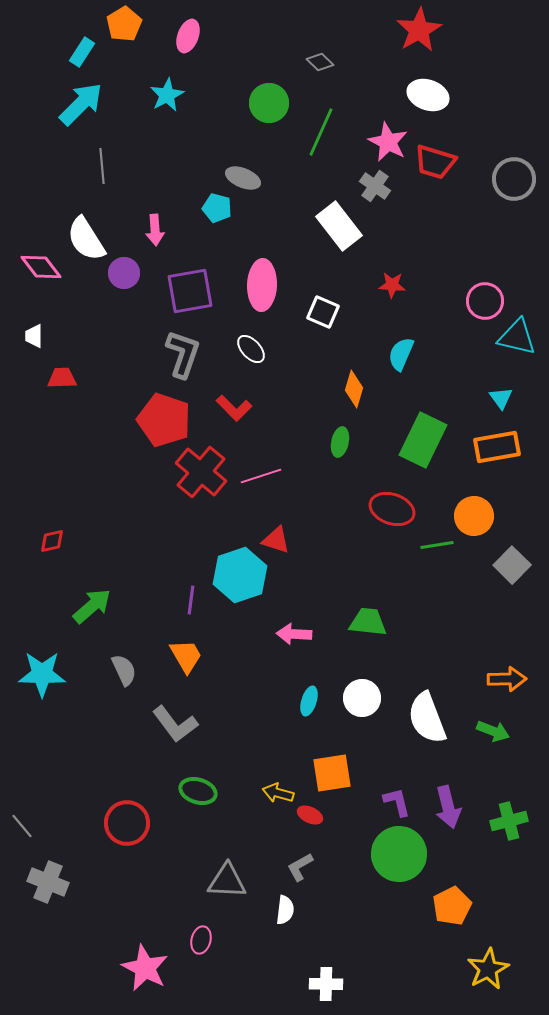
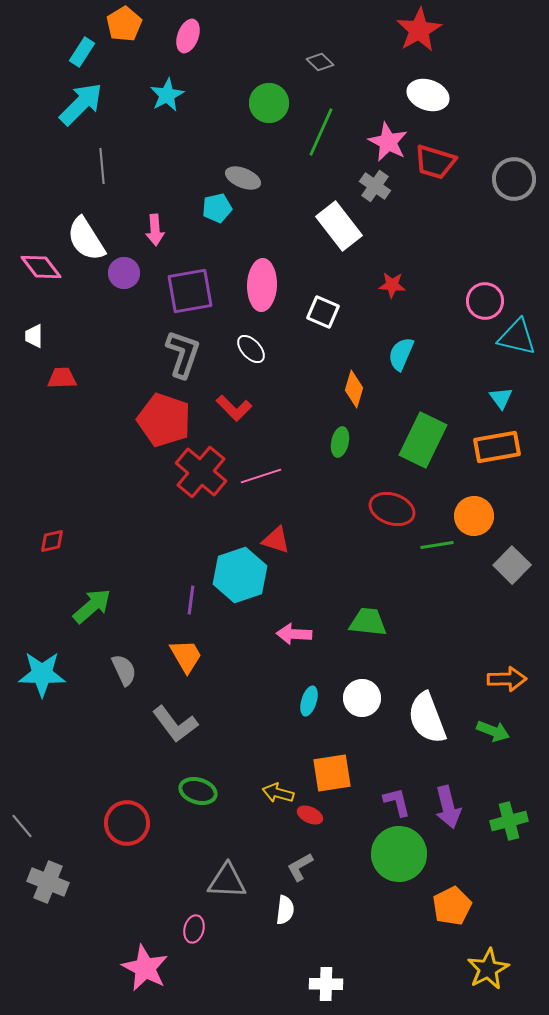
cyan pentagon at (217, 208): rotated 28 degrees counterclockwise
pink ellipse at (201, 940): moved 7 px left, 11 px up
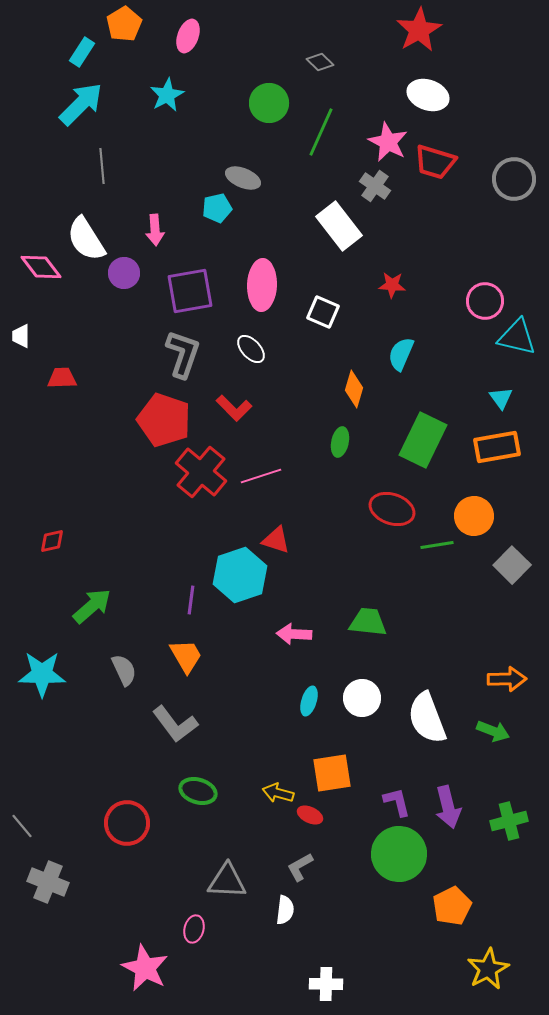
white trapezoid at (34, 336): moved 13 px left
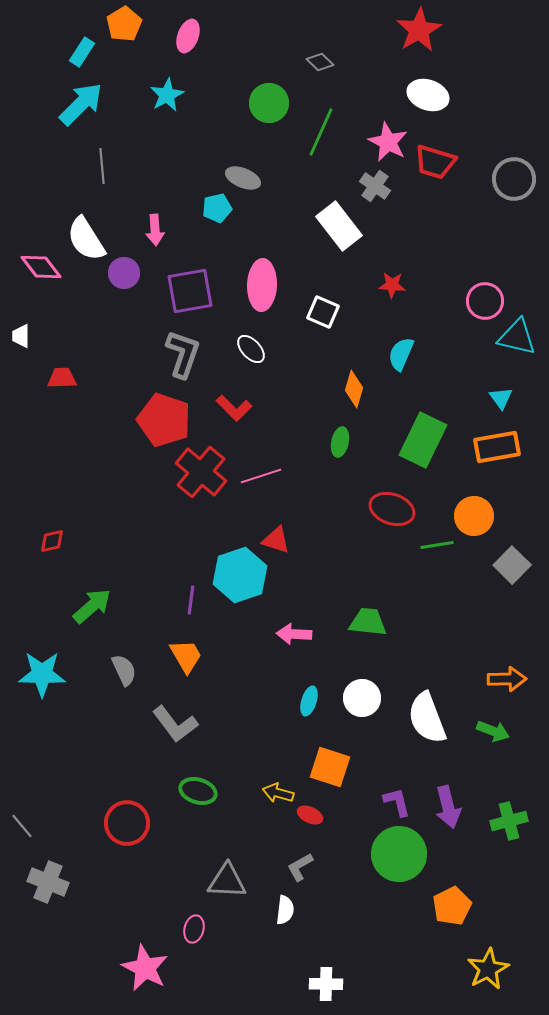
orange square at (332, 773): moved 2 px left, 6 px up; rotated 27 degrees clockwise
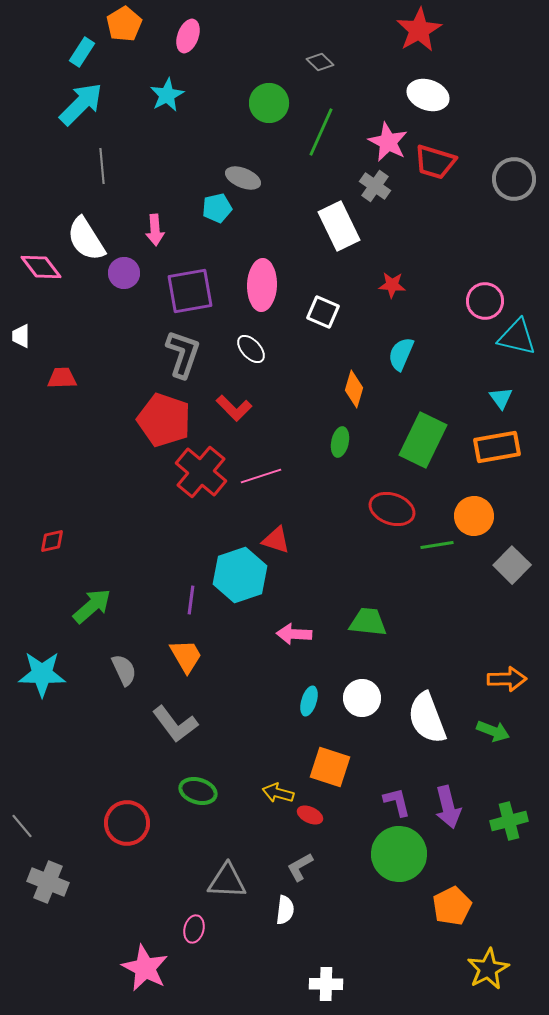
white rectangle at (339, 226): rotated 12 degrees clockwise
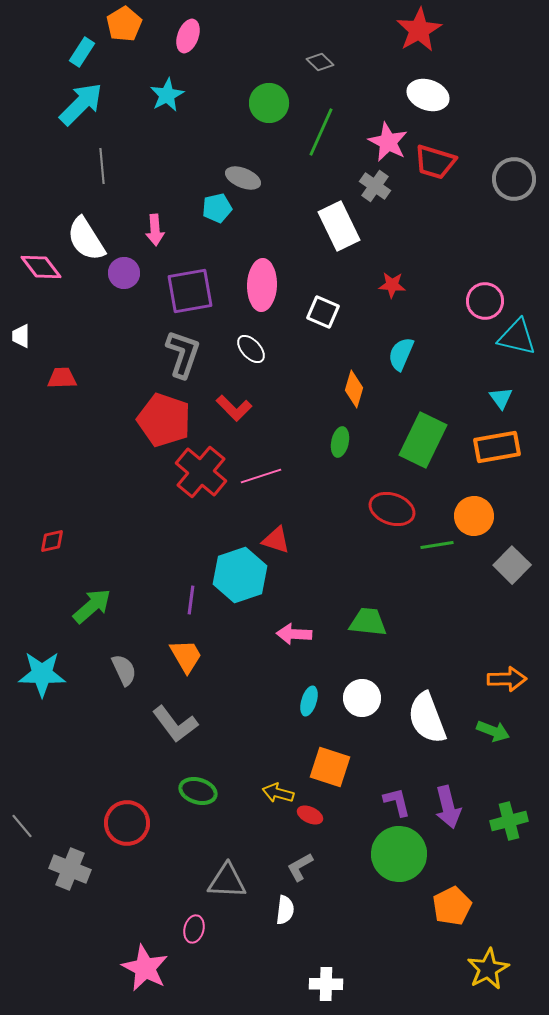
gray cross at (48, 882): moved 22 px right, 13 px up
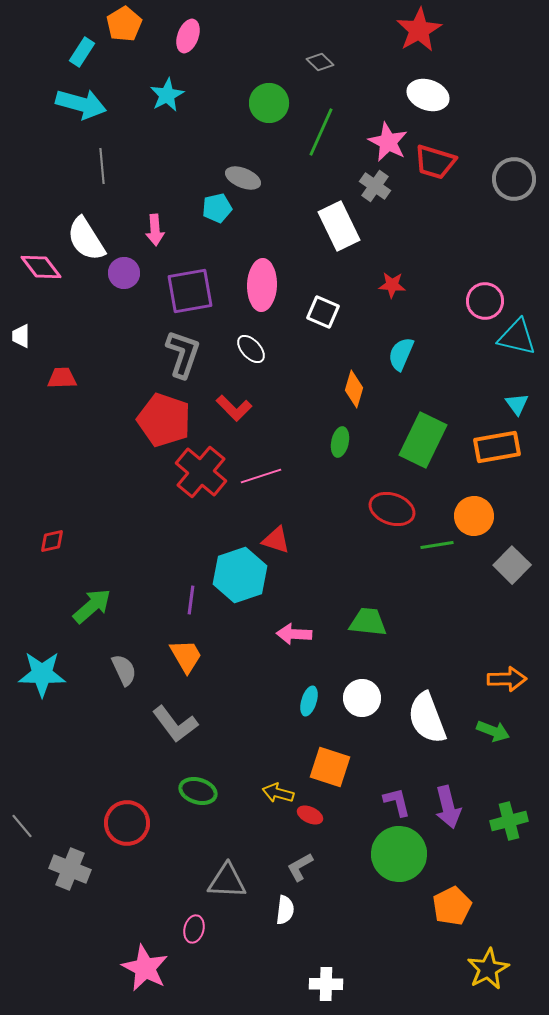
cyan arrow at (81, 104): rotated 60 degrees clockwise
cyan triangle at (501, 398): moved 16 px right, 6 px down
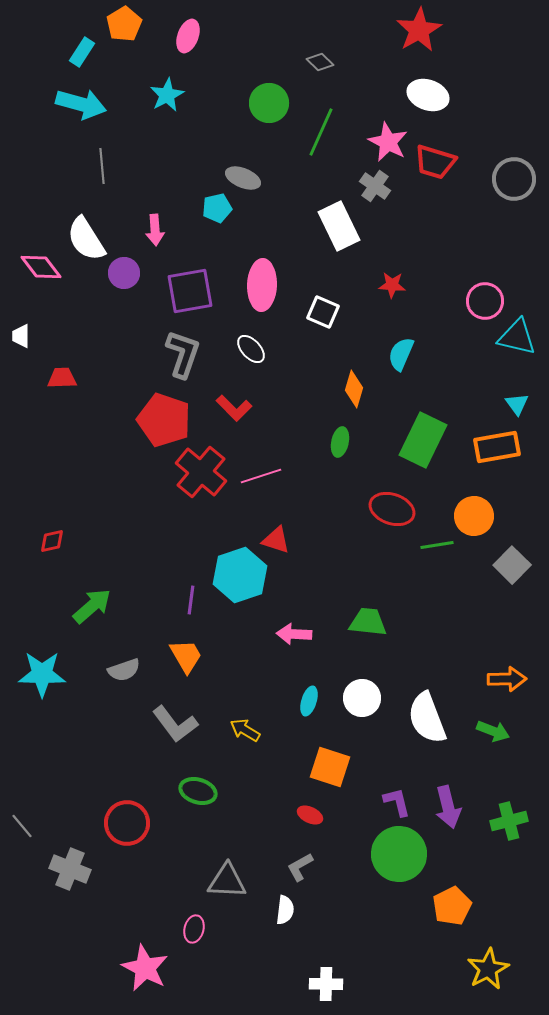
gray semicircle at (124, 670): rotated 96 degrees clockwise
yellow arrow at (278, 793): moved 33 px left, 63 px up; rotated 16 degrees clockwise
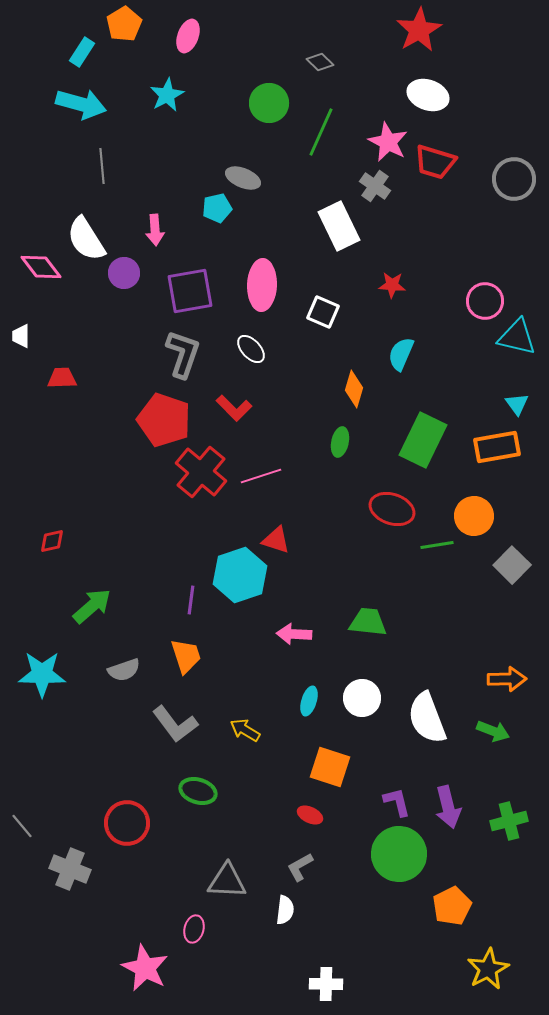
orange trapezoid at (186, 656): rotated 12 degrees clockwise
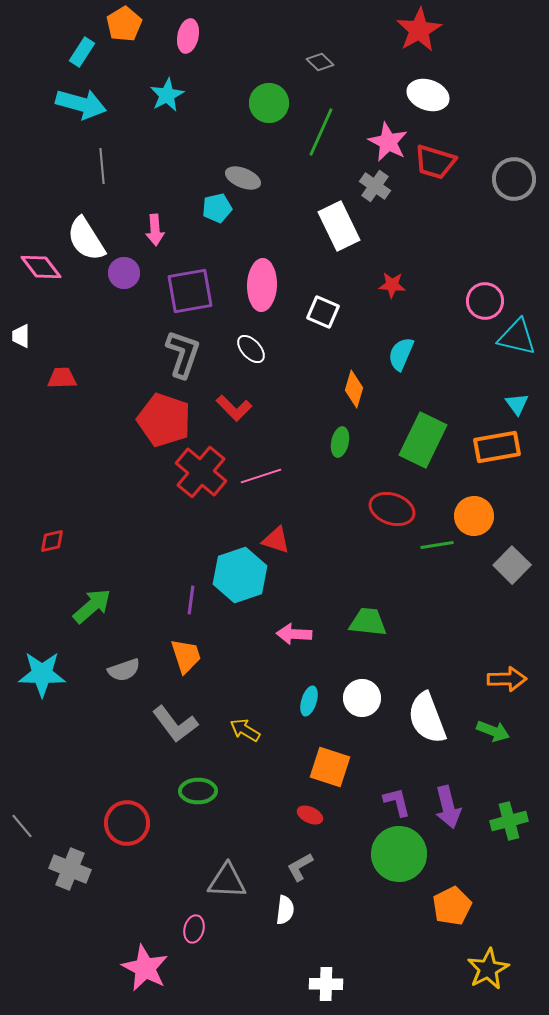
pink ellipse at (188, 36): rotated 8 degrees counterclockwise
green ellipse at (198, 791): rotated 18 degrees counterclockwise
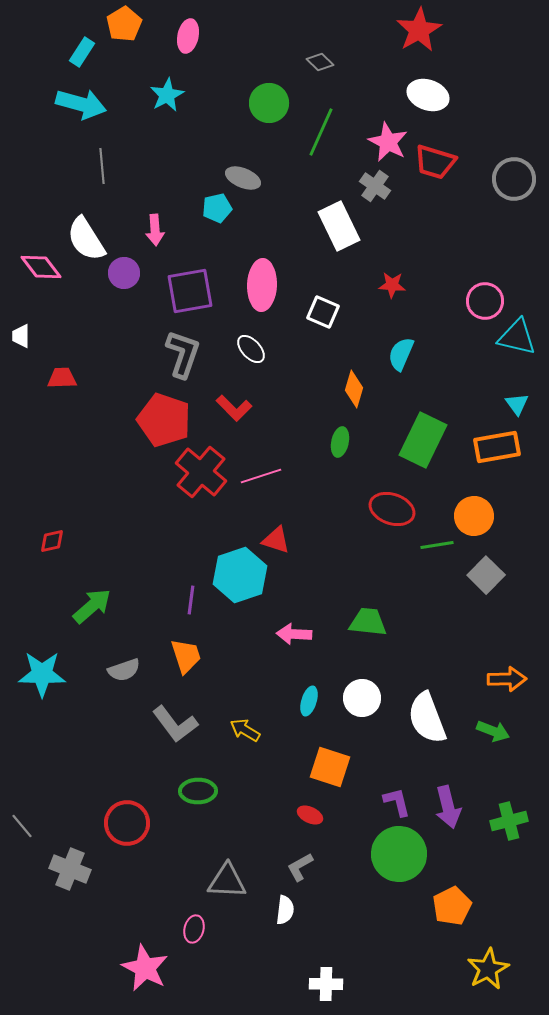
gray square at (512, 565): moved 26 px left, 10 px down
